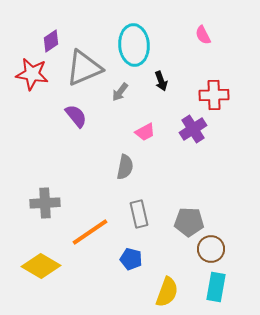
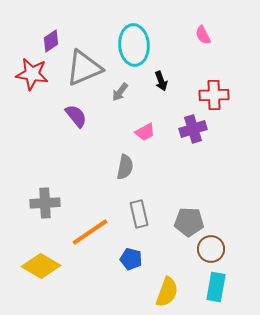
purple cross: rotated 16 degrees clockwise
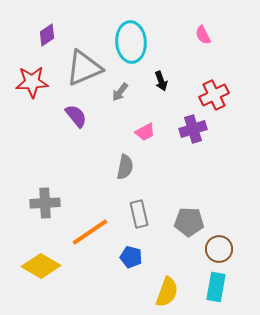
purple diamond: moved 4 px left, 6 px up
cyan ellipse: moved 3 px left, 3 px up
red star: moved 8 px down; rotated 12 degrees counterclockwise
red cross: rotated 24 degrees counterclockwise
brown circle: moved 8 px right
blue pentagon: moved 2 px up
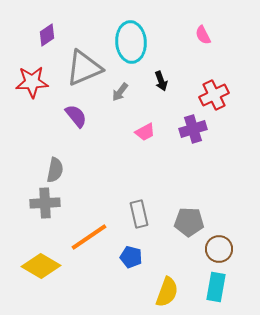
gray semicircle: moved 70 px left, 3 px down
orange line: moved 1 px left, 5 px down
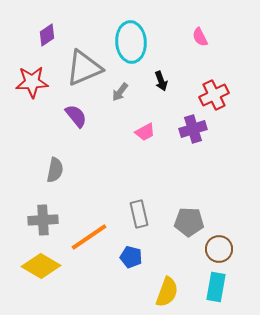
pink semicircle: moved 3 px left, 2 px down
gray cross: moved 2 px left, 17 px down
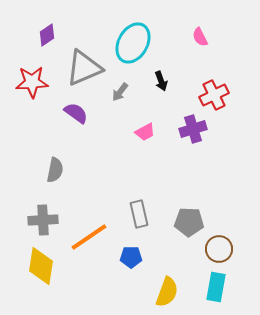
cyan ellipse: moved 2 px right, 1 px down; rotated 33 degrees clockwise
purple semicircle: moved 3 px up; rotated 15 degrees counterclockwise
blue pentagon: rotated 15 degrees counterclockwise
yellow diamond: rotated 69 degrees clockwise
